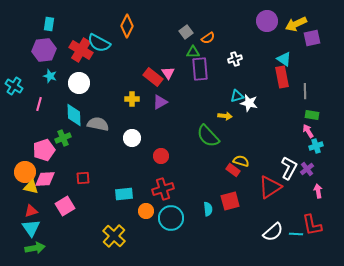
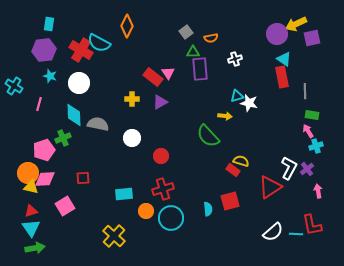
purple circle at (267, 21): moved 10 px right, 13 px down
orange semicircle at (208, 38): moved 3 px right; rotated 24 degrees clockwise
orange circle at (25, 172): moved 3 px right, 1 px down
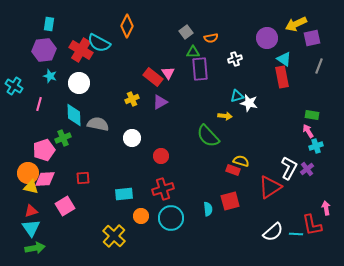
purple circle at (277, 34): moved 10 px left, 4 px down
gray line at (305, 91): moved 14 px right, 25 px up; rotated 21 degrees clockwise
yellow cross at (132, 99): rotated 24 degrees counterclockwise
red rectangle at (233, 170): rotated 16 degrees counterclockwise
pink arrow at (318, 191): moved 8 px right, 17 px down
orange circle at (146, 211): moved 5 px left, 5 px down
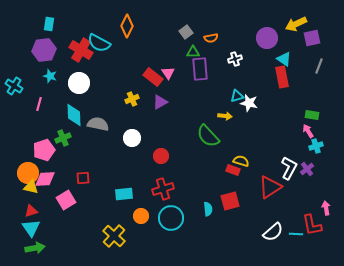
pink square at (65, 206): moved 1 px right, 6 px up
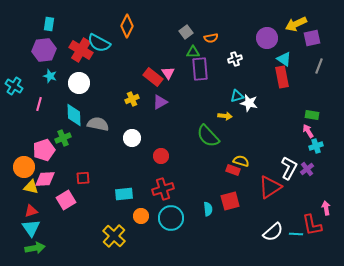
orange circle at (28, 173): moved 4 px left, 6 px up
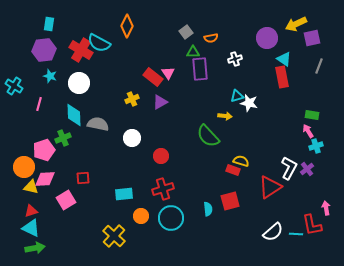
cyan triangle at (31, 228): rotated 30 degrees counterclockwise
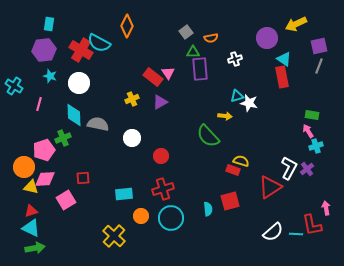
purple square at (312, 38): moved 7 px right, 8 px down
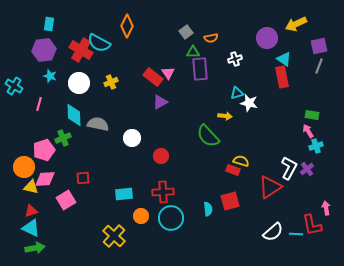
cyan triangle at (237, 96): moved 3 px up
yellow cross at (132, 99): moved 21 px left, 17 px up
red cross at (163, 189): moved 3 px down; rotated 15 degrees clockwise
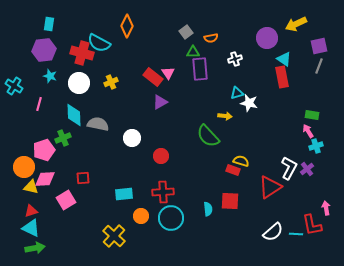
red cross at (81, 50): moved 1 px right, 3 px down; rotated 15 degrees counterclockwise
red square at (230, 201): rotated 18 degrees clockwise
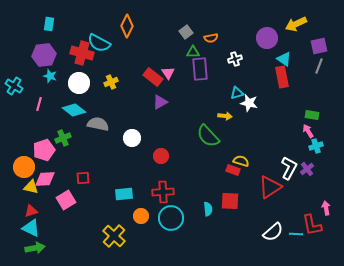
purple hexagon at (44, 50): moved 5 px down
cyan diamond at (74, 115): moved 5 px up; rotated 50 degrees counterclockwise
